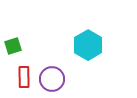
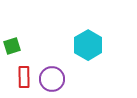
green square: moved 1 px left
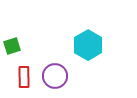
purple circle: moved 3 px right, 3 px up
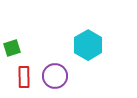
green square: moved 2 px down
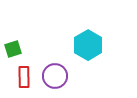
green square: moved 1 px right, 1 px down
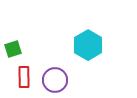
purple circle: moved 4 px down
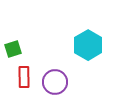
purple circle: moved 2 px down
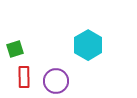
green square: moved 2 px right
purple circle: moved 1 px right, 1 px up
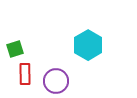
red rectangle: moved 1 px right, 3 px up
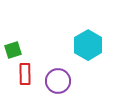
green square: moved 2 px left, 1 px down
purple circle: moved 2 px right
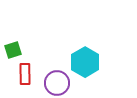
cyan hexagon: moved 3 px left, 17 px down
purple circle: moved 1 px left, 2 px down
